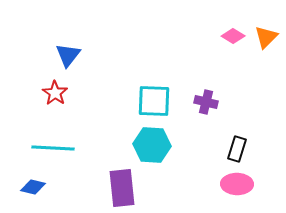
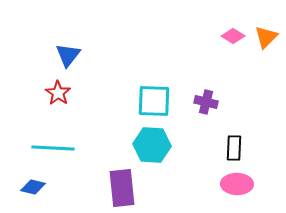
red star: moved 3 px right
black rectangle: moved 3 px left, 1 px up; rotated 15 degrees counterclockwise
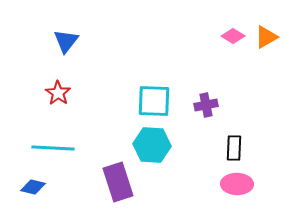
orange triangle: rotated 15 degrees clockwise
blue triangle: moved 2 px left, 14 px up
purple cross: moved 3 px down; rotated 25 degrees counterclockwise
purple rectangle: moved 4 px left, 6 px up; rotated 12 degrees counterclockwise
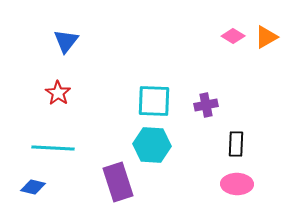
black rectangle: moved 2 px right, 4 px up
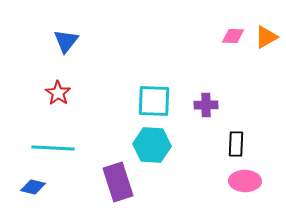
pink diamond: rotated 30 degrees counterclockwise
purple cross: rotated 10 degrees clockwise
pink ellipse: moved 8 px right, 3 px up
